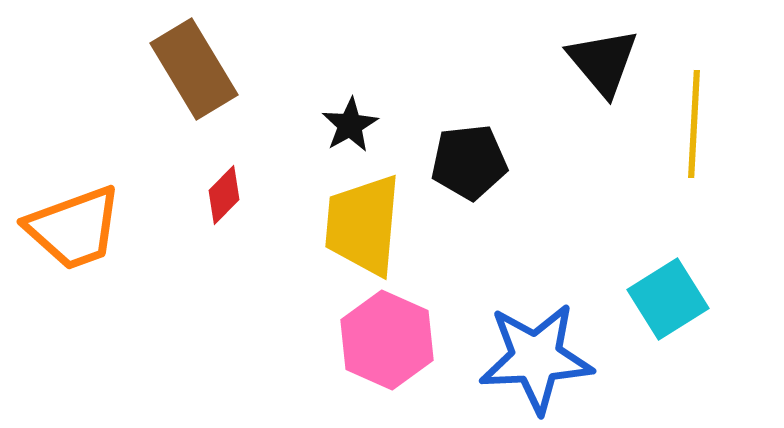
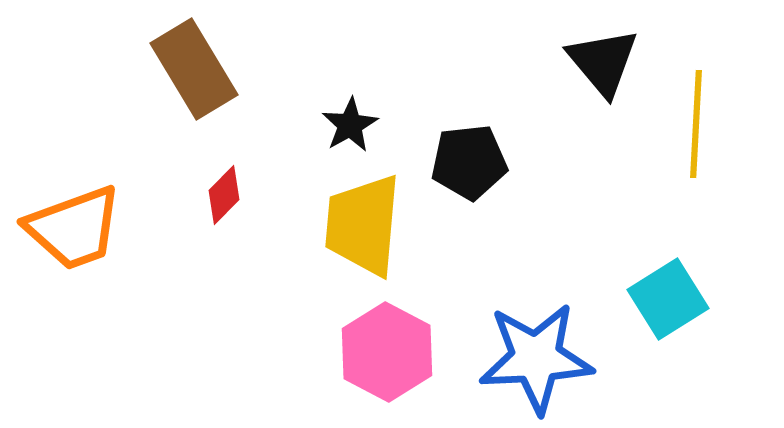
yellow line: moved 2 px right
pink hexagon: moved 12 px down; rotated 4 degrees clockwise
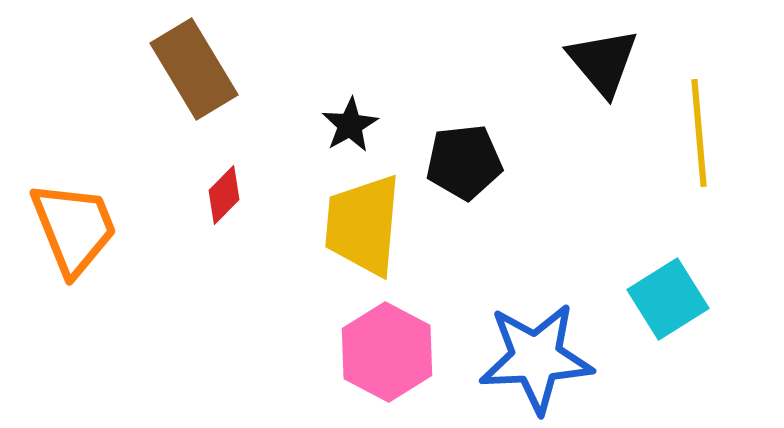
yellow line: moved 3 px right, 9 px down; rotated 8 degrees counterclockwise
black pentagon: moved 5 px left
orange trapezoid: rotated 92 degrees counterclockwise
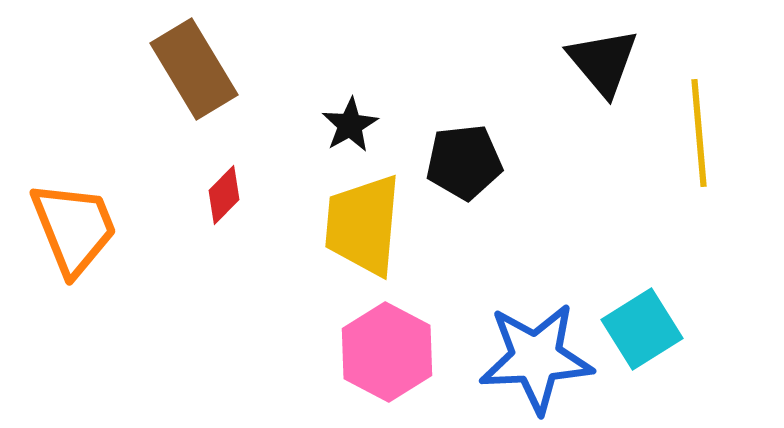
cyan square: moved 26 px left, 30 px down
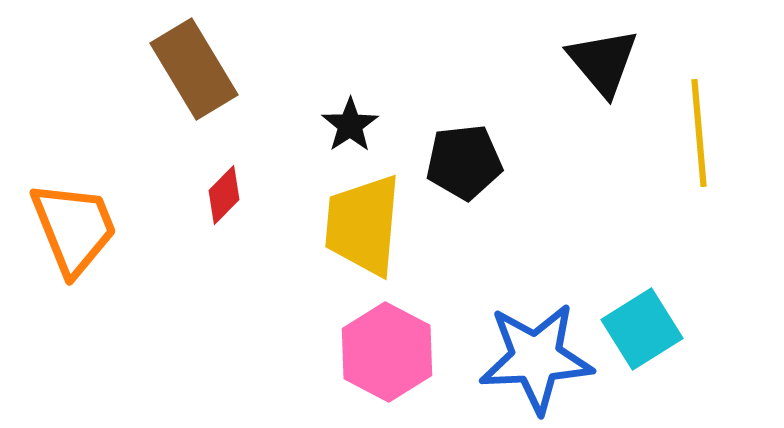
black star: rotated 4 degrees counterclockwise
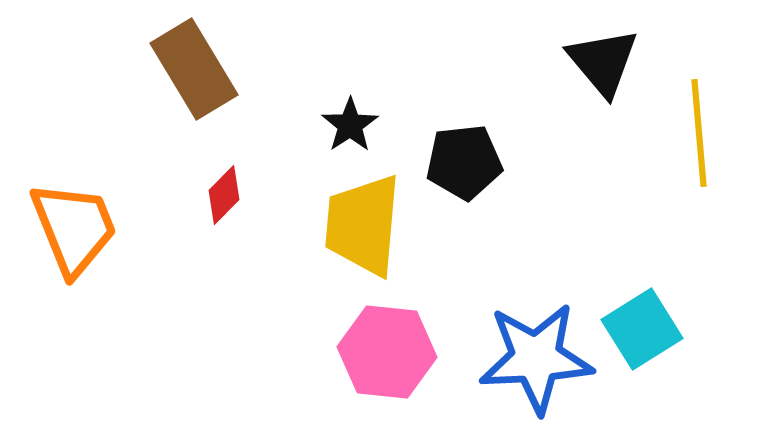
pink hexagon: rotated 22 degrees counterclockwise
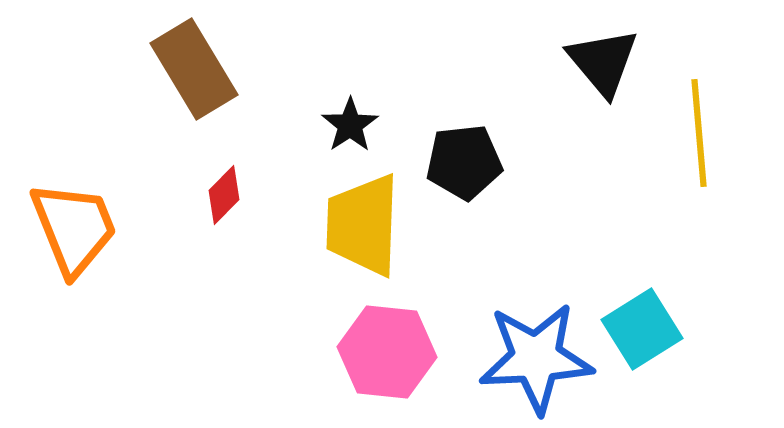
yellow trapezoid: rotated 3 degrees counterclockwise
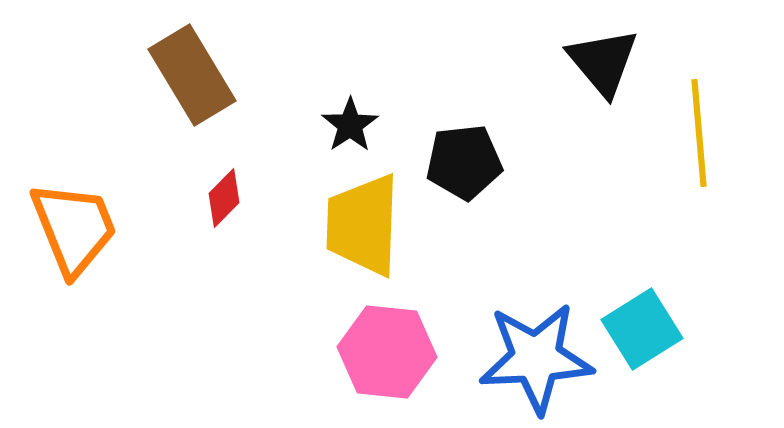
brown rectangle: moved 2 px left, 6 px down
red diamond: moved 3 px down
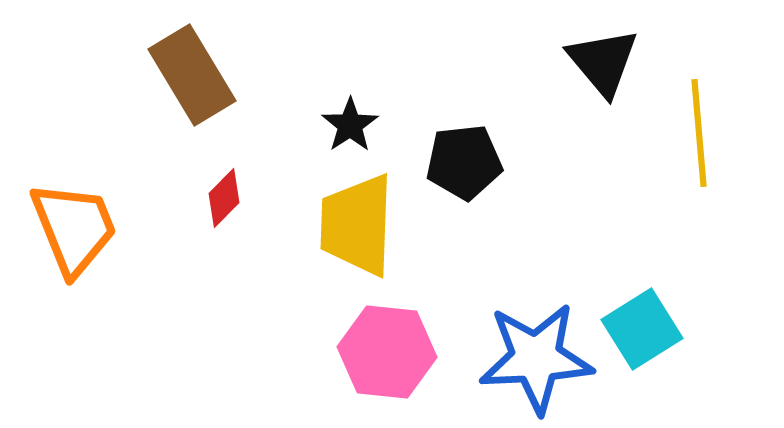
yellow trapezoid: moved 6 px left
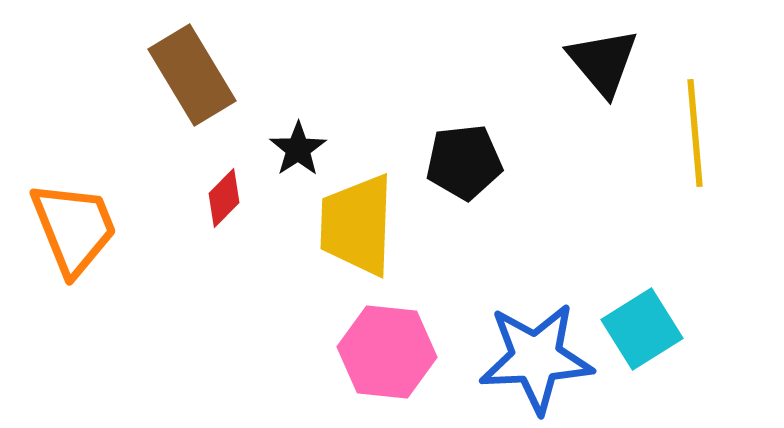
black star: moved 52 px left, 24 px down
yellow line: moved 4 px left
